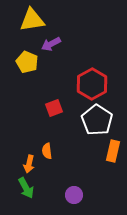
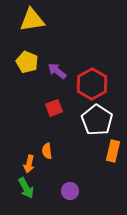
purple arrow: moved 6 px right, 27 px down; rotated 66 degrees clockwise
purple circle: moved 4 px left, 4 px up
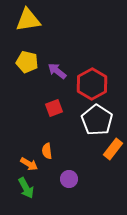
yellow triangle: moved 4 px left
yellow pentagon: rotated 10 degrees counterclockwise
orange rectangle: moved 2 px up; rotated 25 degrees clockwise
orange arrow: rotated 72 degrees counterclockwise
purple circle: moved 1 px left, 12 px up
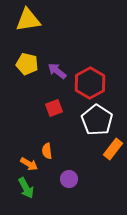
yellow pentagon: moved 2 px down
red hexagon: moved 2 px left, 1 px up
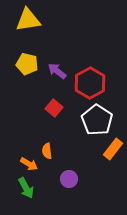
red square: rotated 30 degrees counterclockwise
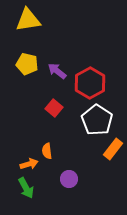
orange arrow: rotated 48 degrees counterclockwise
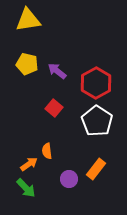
red hexagon: moved 6 px right
white pentagon: moved 1 px down
orange rectangle: moved 17 px left, 20 px down
orange arrow: rotated 18 degrees counterclockwise
green arrow: rotated 15 degrees counterclockwise
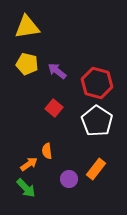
yellow triangle: moved 1 px left, 7 px down
red hexagon: moved 1 px right; rotated 16 degrees counterclockwise
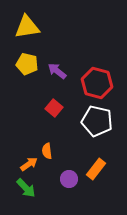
white pentagon: rotated 20 degrees counterclockwise
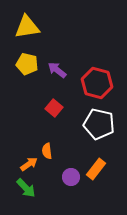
purple arrow: moved 1 px up
white pentagon: moved 2 px right, 3 px down
purple circle: moved 2 px right, 2 px up
